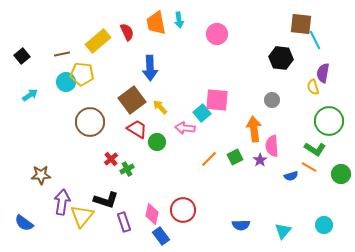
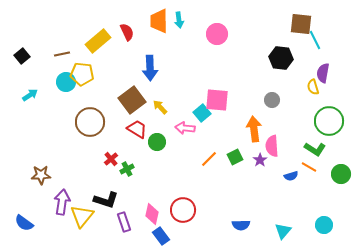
orange trapezoid at (156, 23): moved 3 px right, 2 px up; rotated 10 degrees clockwise
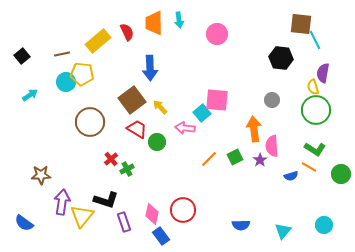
orange trapezoid at (159, 21): moved 5 px left, 2 px down
green circle at (329, 121): moved 13 px left, 11 px up
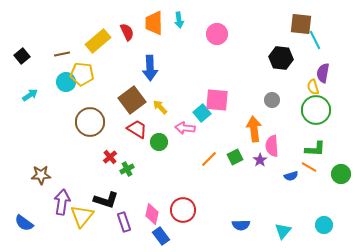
green circle at (157, 142): moved 2 px right
green L-shape at (315, 149): rotated 30 degrees counterclockwise
red cross at (111, 159): moved 1 px left, 2 px up
